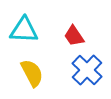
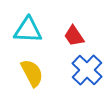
cyan triangle: moved 4 px right
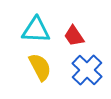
cyan triangle: moved 8 px right
yellow semicircle: moved 8 px right, 6 px up
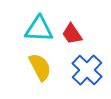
cyan triangle: moved 3 px right, 1 px up
red trapezoid: moved 2 px left, 2 px up
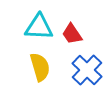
cyan triangle: moved 2 px up
yellow semicircle: rotated 12 degrees clockwise
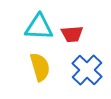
red trapezoid: rotated 60 degrees counterclockwise
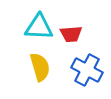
red trapezoid: moved 1 px left
blue cross: rotated 16 degrees counterclockwise
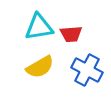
cyan triangle: rotated 12 degrees counterclockwise
yellow semicircle: rotated 76 degrees clockwise
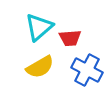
cyan triangle: rotated 32 degrees counterclockwise
red trapezoid: moved 1 px left, 4 px down
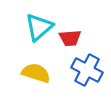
yellow semicircle: moved 4 px left, 6 px down; rotated 132 degrees counterclockwise
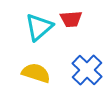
red trapezoid: moved 1 px right, 19 px up
blue cross: rotated 16 degrees clockwise
